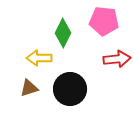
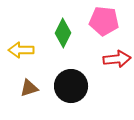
yellow arrow: moved 18 px left, 8 px up
black circle: moved 1 px right, 3 px up
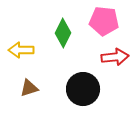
red arrow: moved 2 px left, 2 px up
black circle: moved 12 px right, 3 px down
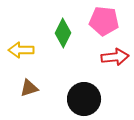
black circle: moved 1 px right, 10 px down
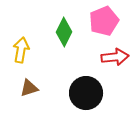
pink pentagon: rotated 28 degrees counterclockwise
green diamond: moved 1 px right, 1 px up
yellow arrow: rotated 100 degrees clockwise
black circle: moved 2 px right, 6 px up
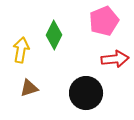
green diamond: moved 10 px left, 3 px down
red arrow: moved 2 px down
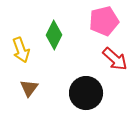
pink pentagon: rotated 8 degrees clockwise
yellow arrow: rotated 150 degrees clockwise
red arrow: rotated 48 degrees clockwise
brown triangle: rotated 36 degrees counterclockwise
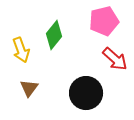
green diamond: rotated 12 degrees clockwise
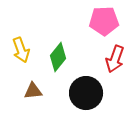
pink pentagon: rotated 12 degrees clockwise
green diamond: moved 4 px right, 22 px down
red arrow: rotated 68 degrees clockwise
brown triangle: moved 4 px right, 3 px down; rotated 48 degrees clockwise
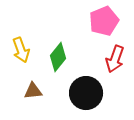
pink pentagon: rotated 20 degrees counterclockwise
